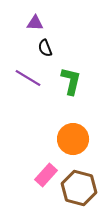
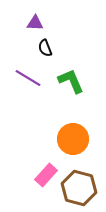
green L-shape: rotated 36 degrees counterclockwise
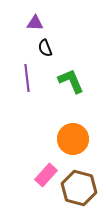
purple line: moved 1 px left; rotated 52 degrees clockwise
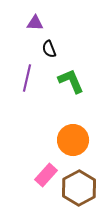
black semicircle: moved 4 px right, 1 px down
purple line: rotated 20 degrees clockwise
orange circle: moved 1 px down
brown hexagon: rotated 16 degrees clockwise
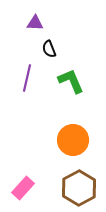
pink rectangle: moved 23 px left, 13 px down
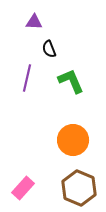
purple triangle: moved 1 px left, 1 px up
brown hexagon: rotated 8 degrees counterclockwise
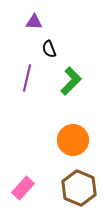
green L-shape: rotated 68 degrees clockwise
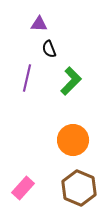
purple triangle: moved 5 px right, 2 px down
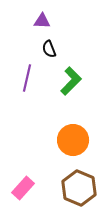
purple triangle: moved 3 px right, 3 px up
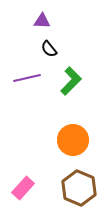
black semicircle: rotated 18 degrees counterclockwise
purple line: rotated 64 degrees clockwise
